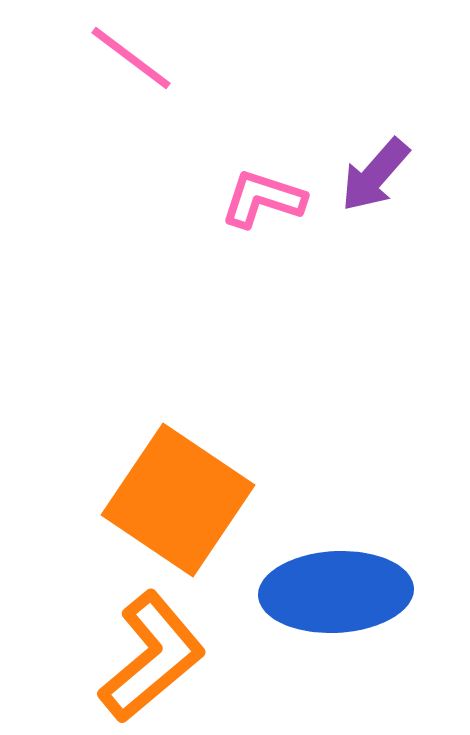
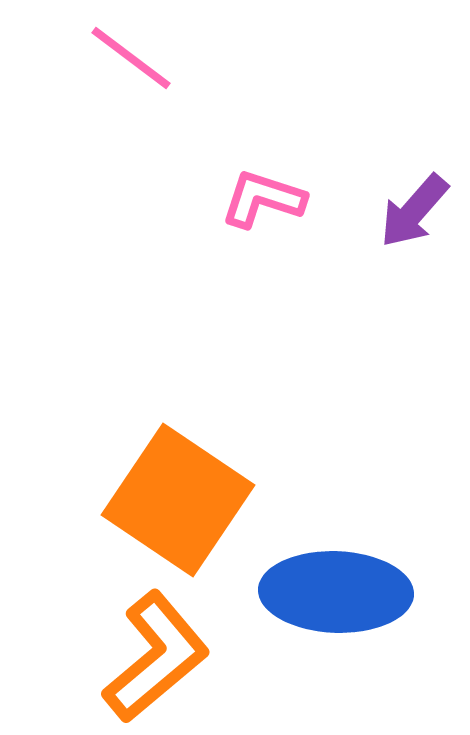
purple arrow: moved 39 px right, 36 px down
blue ellipse: rotated 5 degrees clockwise
orange L-shape: moved 4 px right
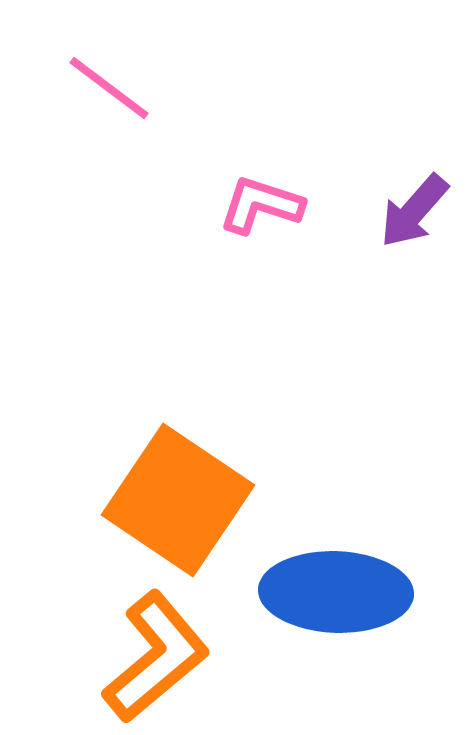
pink line: moved 22 px left, 30 px down
pink L-shape: moved 2 px left, 6 px down
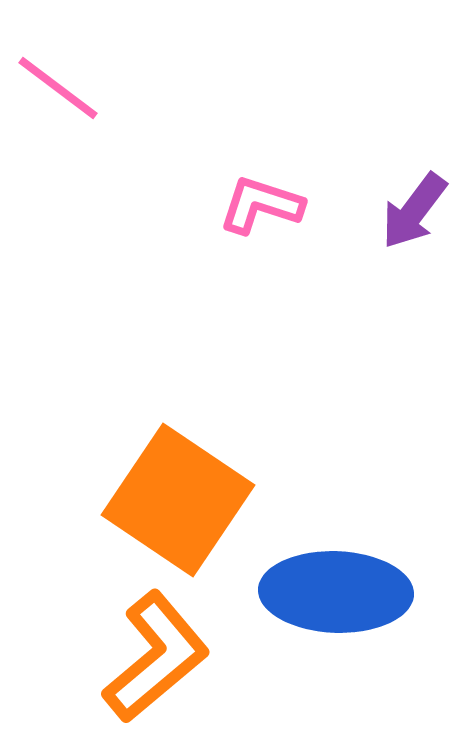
pink line: moved 51 px left
purple arrow: rotated 4 degrees counterclockwise
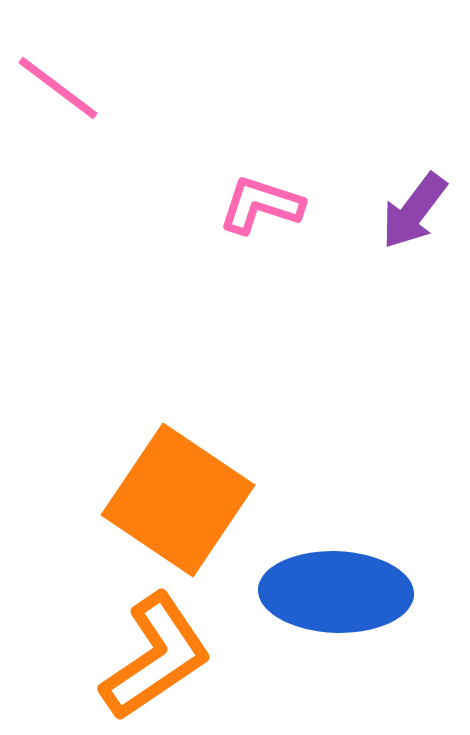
orange L-shape: rotated 6 degrees clockwise
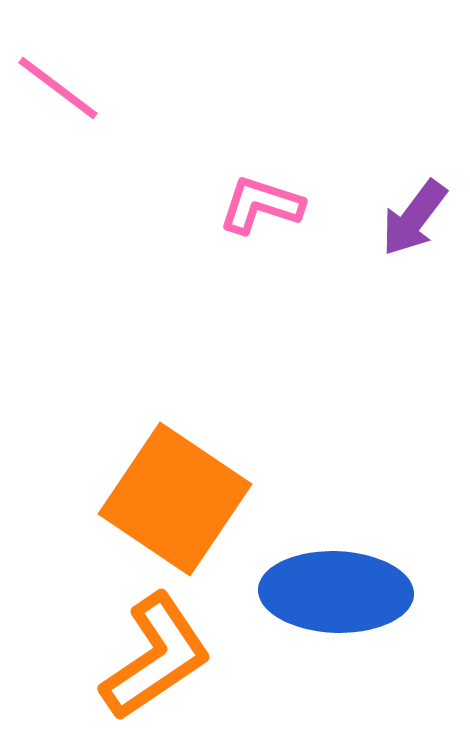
purple arrow: moved 7 px down
orange square: moved 3 px left, 1 px up
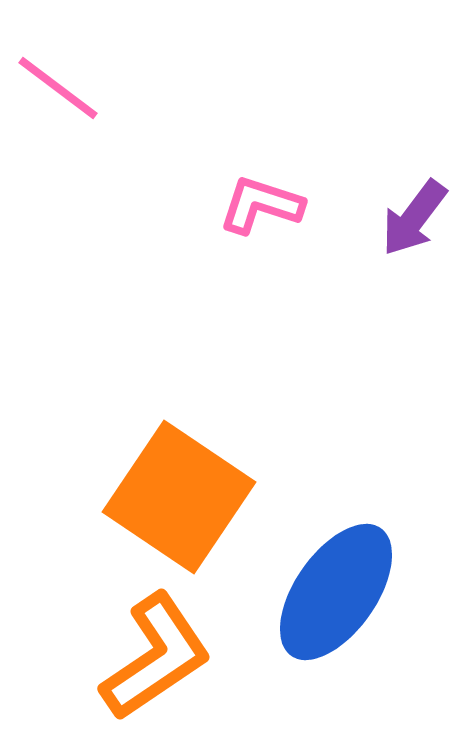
orange square: moved 4 px right, 2 px up
blue ellipse: rotated 57 degrees counterclockwise
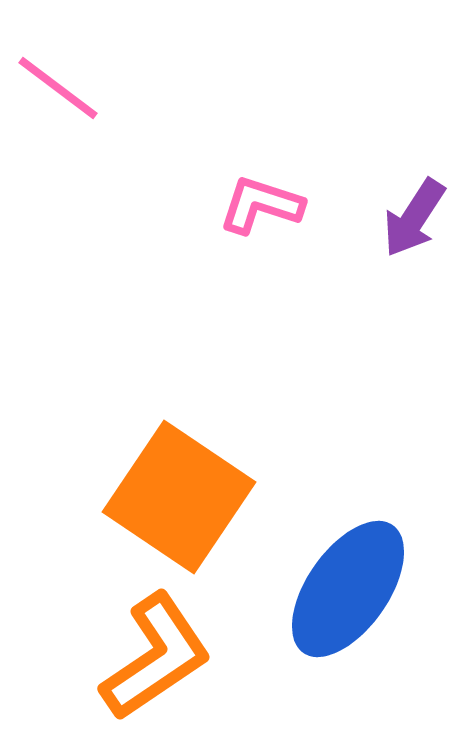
purple arrow: rotated 4 degrees counterclockwise
blue ellipse: moved 12 px right, 3 px up
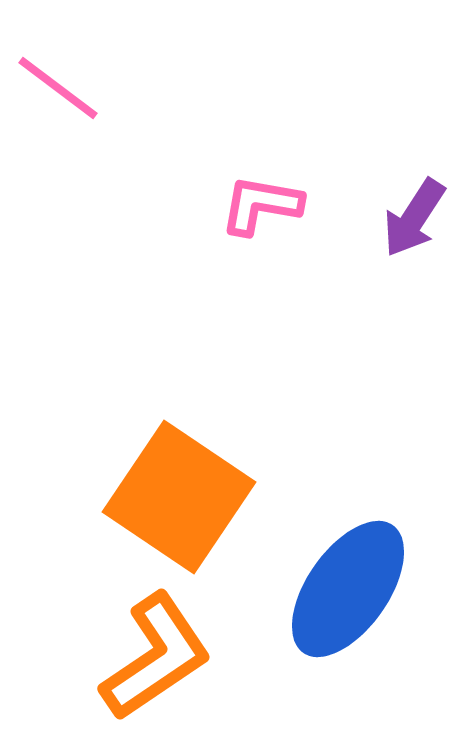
pink L-shape: rotated 8 degrees counterclockwise
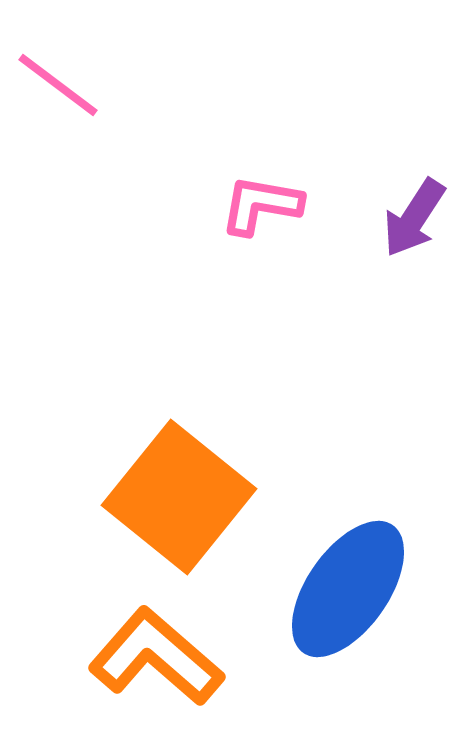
pink line: moved 3 px up
orange square: rotated 5 degrees clockwise
orange L-shape: rotated 105 degrees counterclockwise
